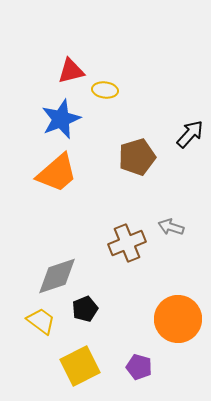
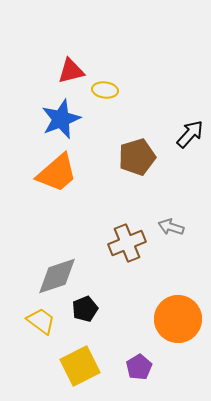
purple pentagon: rotated 25 degrees clockwise
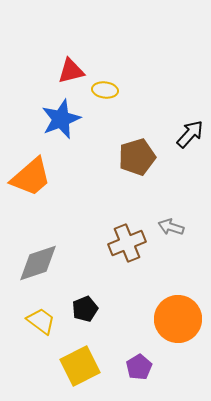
orange trapezoid: moved 26 px left, 4 px down
gray diamond: moved 19 px left, 13 px up
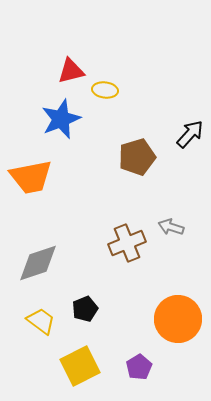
orange trapezoid: rotated 30 degrees clockwise
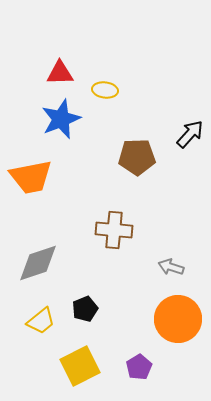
red triangle: moved 11 px left, 2 px down; rotated 12 degrees clockwise
brown pentagon: rotated 15 degrees clockwise
gray arrow: moved 40 px down
brown cross: moved 13 px left, 13 px up; rotated 27 degrees clockwise
yellow trapezoid: rotated 104 degrees clockwise
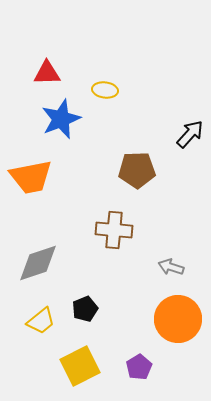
red triangle: moved 13 px left
brown pentagon: moved 13 px down
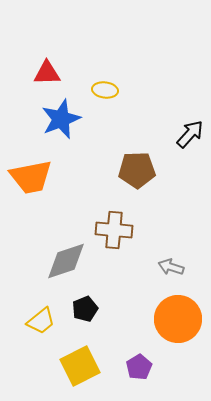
gray diamond: moved 28 px right, 2 px up
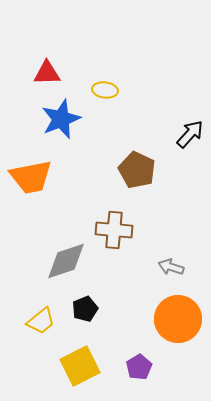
brown pentagon: rotated 27 degrees clockwise
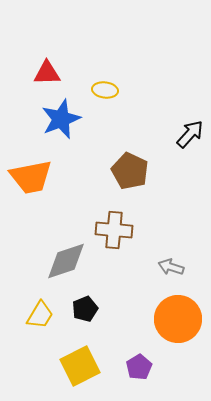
brown pentagon: moved 7 px left, 1 px down
yellow trapezoid: moved 1 px left, 6 px up; rotated 20 degrees counterclockwise
